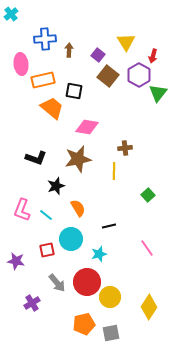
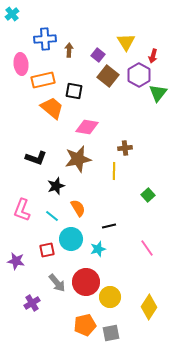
cyan cross: moved 1 px right
cyan line: moved 6 px right, 1 px down
cyan star: moved 1 px left, 5 px up
red circle: moved 1 px left
orange pentagon: moved 1 px right, 1 px down
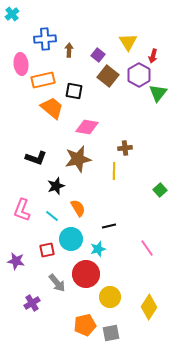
yellow triangle: moved 2 px right
green square: moved 12 px right, 5 px up
red circle: moved 8 px up
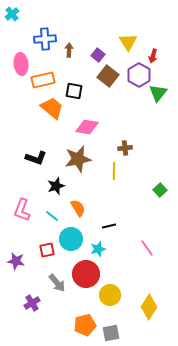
yellow circle: moved 2 px up
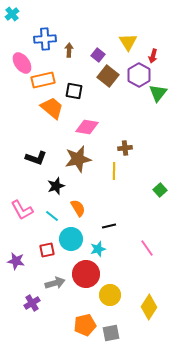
pink ellipse: moved 1 px right, 1 px up; rotated 30 degrees counterclockwise
pink L-shape: rotated 50 degrees counterclockwise
gray arrow: moved 2 px left; rotated 66 degrees counterclockwise
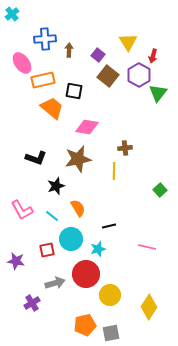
pink line: moved 1 px up; rotated 42 degrees counterclockwise
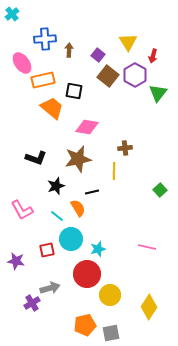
purple hexagon: moved 4 px left
cyan line: moved 5 px right
black line: moved 17 px left, 34 px up
red circle: moved 1 px right
gray arrow: moved 5 px left, 5 px down
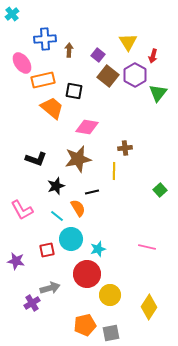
black L-shape: moved 1 px down
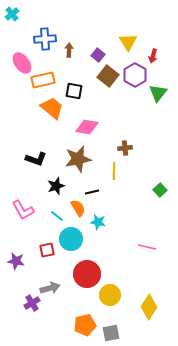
pink L-shape: moved 1 px right
cyan star: moved 27 px up; rotated 28 degrees clockwise
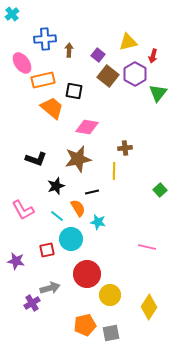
yellow triangle: rotated 48 degrees clockwise
purple hexagon: moved 1 px up
